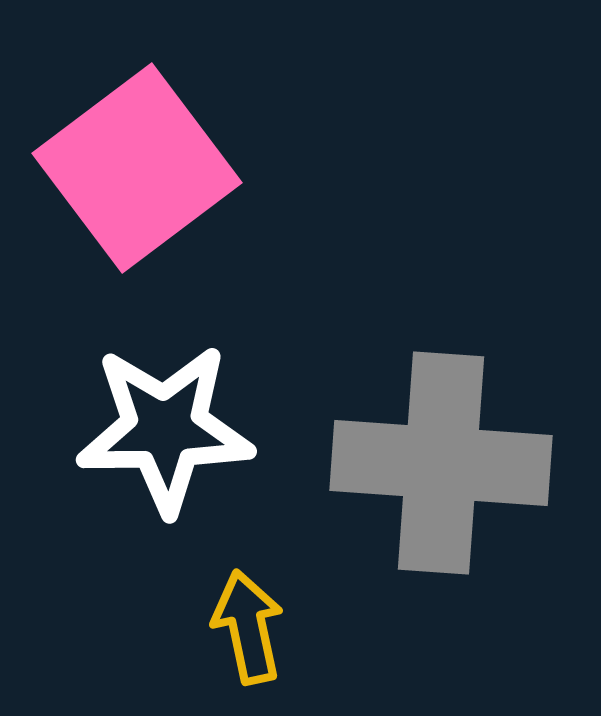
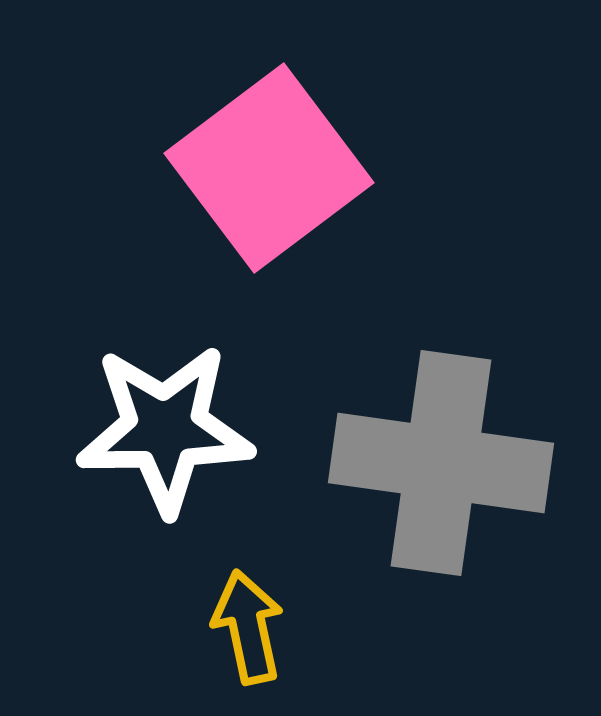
pink square: moved 132 px right
gray cross: rotated 4 degrees clockwise
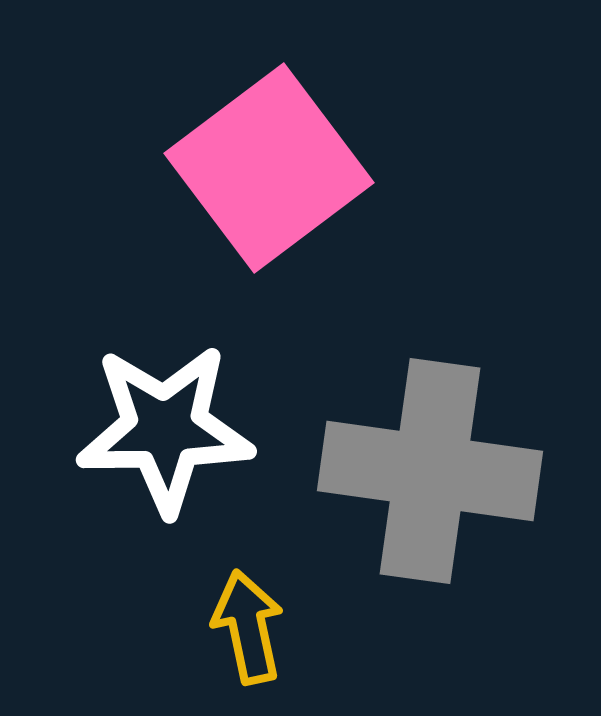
gray cross: moved 11 px left, 8 px down
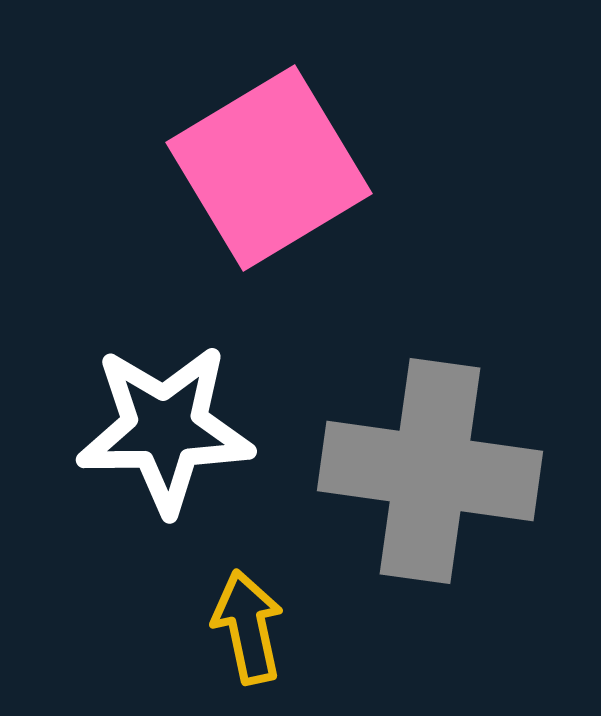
pink square: rotated 6 degrees clockwise
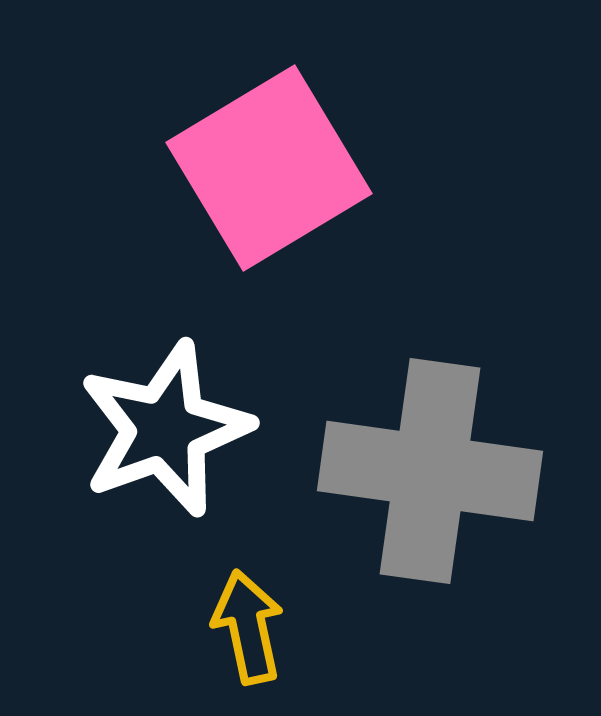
white star: rotated 19 degrees counterclockwise
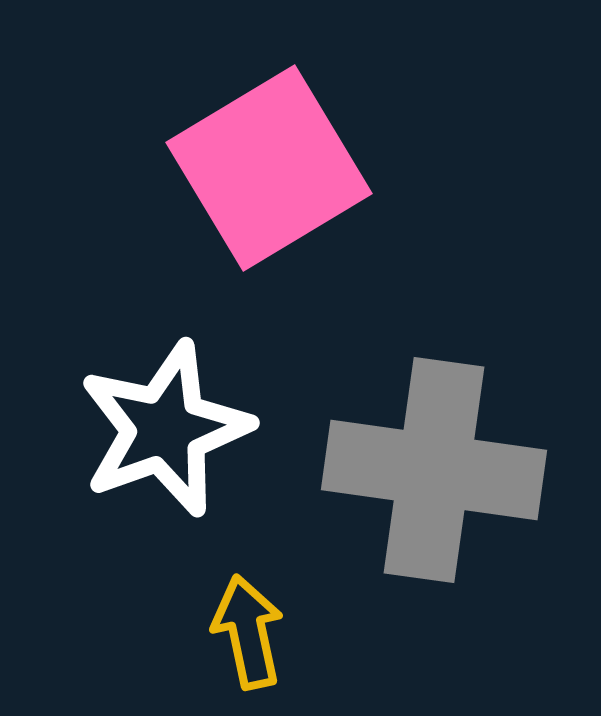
gray cross: moved 4 px right, 1 px up
yellow arrow: moved 5 px down
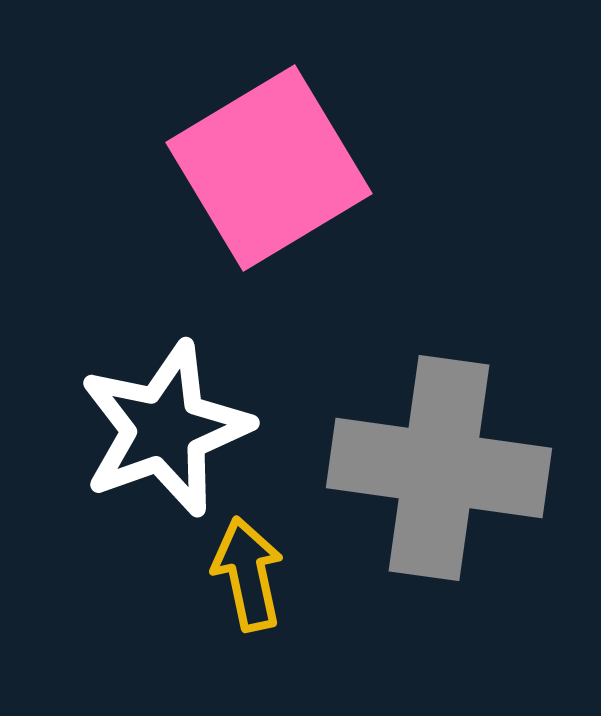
gray cross: moved 5 px right, 2 px up
yellow arrow: moved 58 px up
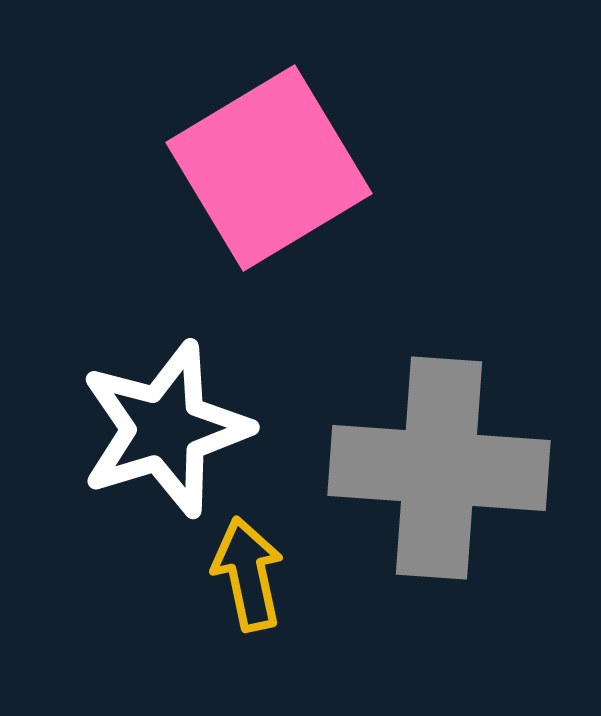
white star: rotated 3 degrees clockwise
gray cross: rotated 4 degrees counterclockwise
